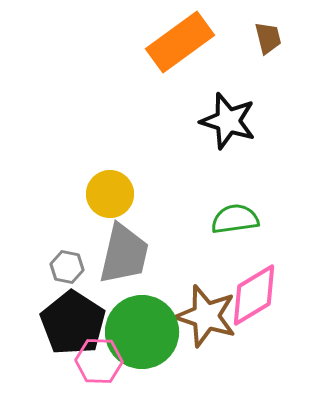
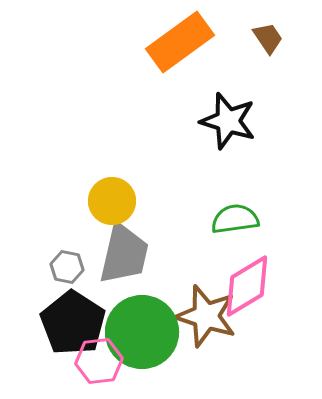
brown trapezoid: rotated 20 degrees counterclockwise
yellow circle: moved 2 px right, 7 px down
pink diamond: moved 7 px left, 9 px up
pink hexagon: rotated 9 degrees counterclockwise
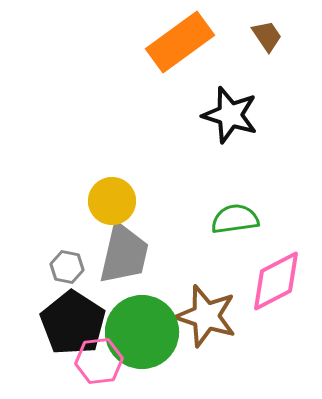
brown trapezoid: moved 1 px left, 2 px up
black star: moved 2 px right, 6 px up
pink diamond: moved 29 px right, 5 px up; rotated 4 degrees clockwise
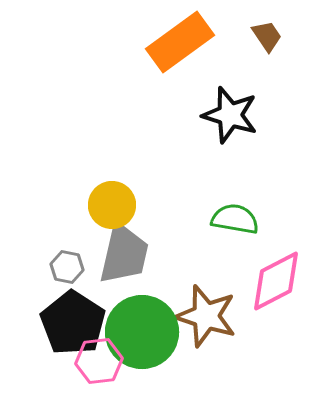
yellow circle: moved 4 px down
green semicircle: rotated 18 degrees clockwise
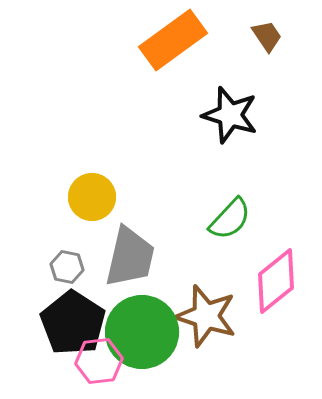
orange rectangle: moved 7 px left, 2 px up
yellow circle: moved 20 px left, 8 px up
green semicircle: moved 5 px left; rotated 123 degrees clockwise
gray trapezoid: moved 6 px right, 3 px down
pink diamond: rotated 12 degrees counterclockwise
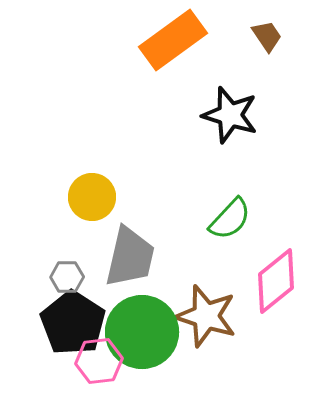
gray hexagon: moved 10 px down; rotated 12 degrees counterclockwise
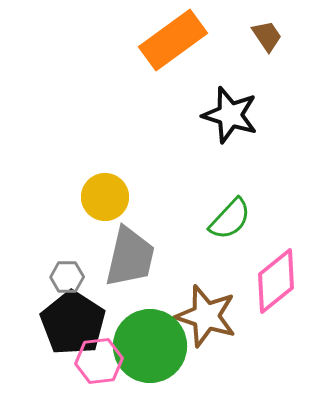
yellow circle: moved 13 px right
green circle: moved 8 px right, 14 px down
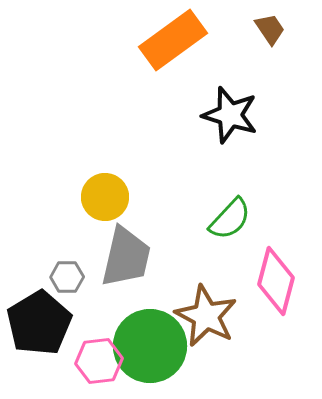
brown trapezoid: moved 3 px right, 7 px up
gray trapezoid: moved 4 px left
pink diamond: rotated 36 degrees counterclockwise
brown star: rotated 10 degrees clockwise
black pentagon: moved 34 px left; rotated 8 degrees clockwise
